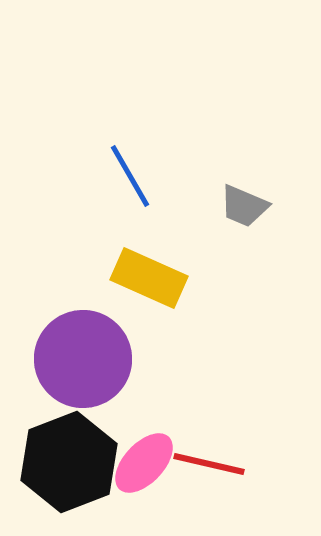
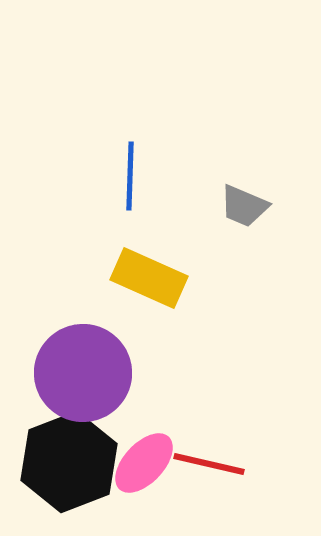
blue line: rotated 32 degrees clockwise
purple circle: moved 14 px down
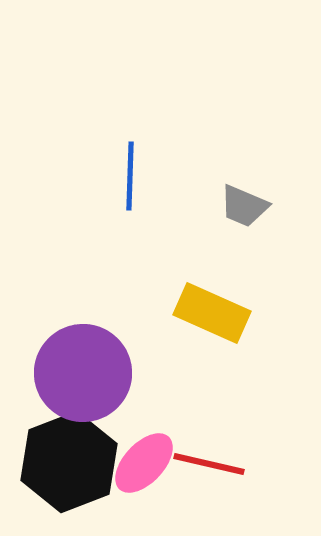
yellow rectangle: moved 63 px right, 35 px down
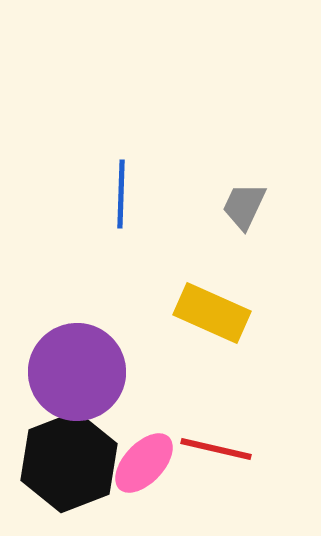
blue line: moved 9 px left, 18 px down
gray trapezoid: rotated 92 degrees clockwise
purple circle: moved 6 px left, 1 px up
red line: moved 7 px right, 15 px up
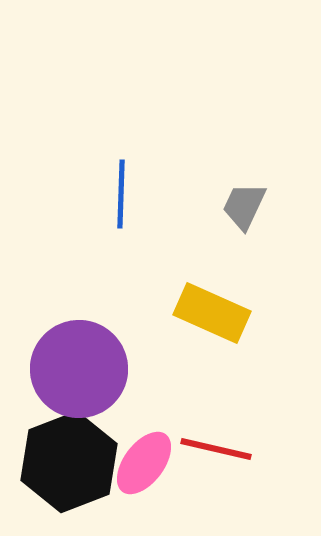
purple circle: moved 2 px right, 3 px up
pink ellipse: rotated 6 degrees counterclockwise
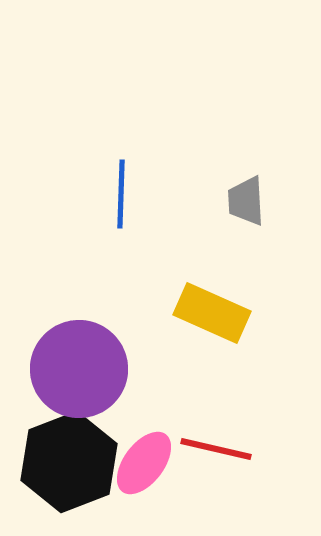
gray trapezoid: moved 2 px right, 5 px up; rotated 28 degrees counterclockwise
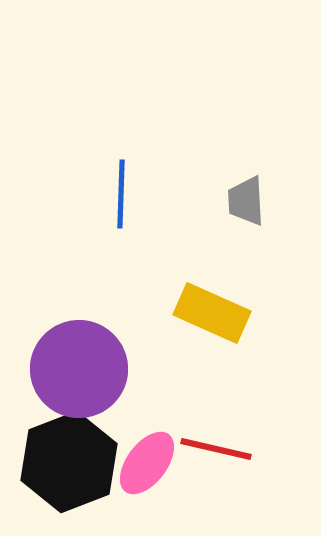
pink ellipse: moved 3 px right
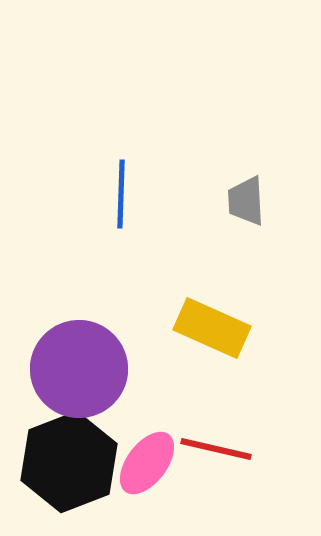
yellow rectangle: moved 15 px down
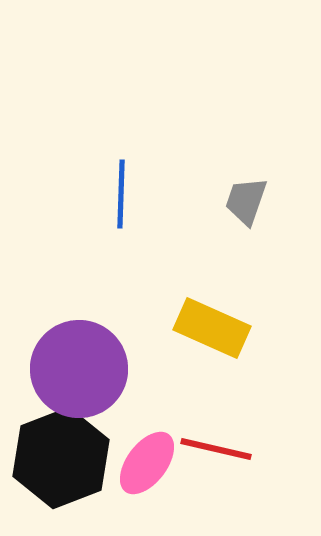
gray trapezoid: rotated 22 degrees clockwise
black hexagon: moved 8 px left, 4 px up
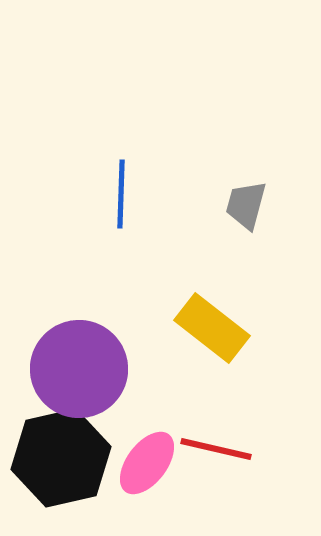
gray trapezoid: moved 4 px down; rotated 4 degrees counterclockwise
yellow rectangle: rotated 14 degrees clockwise
black hexagon: rotated 8 degrees clockwise
